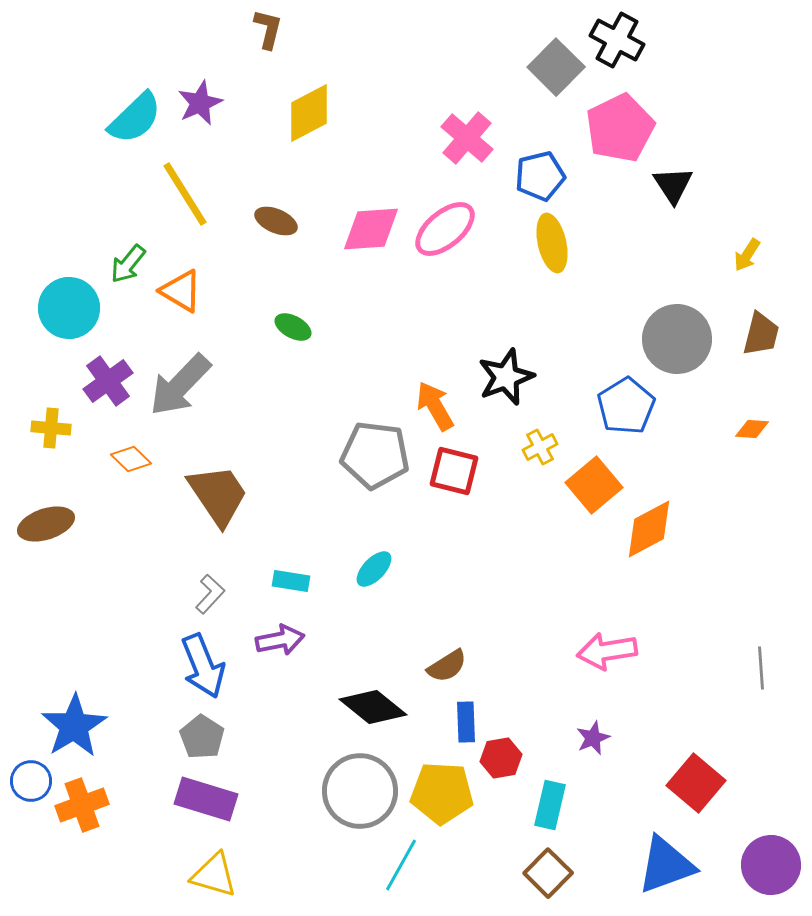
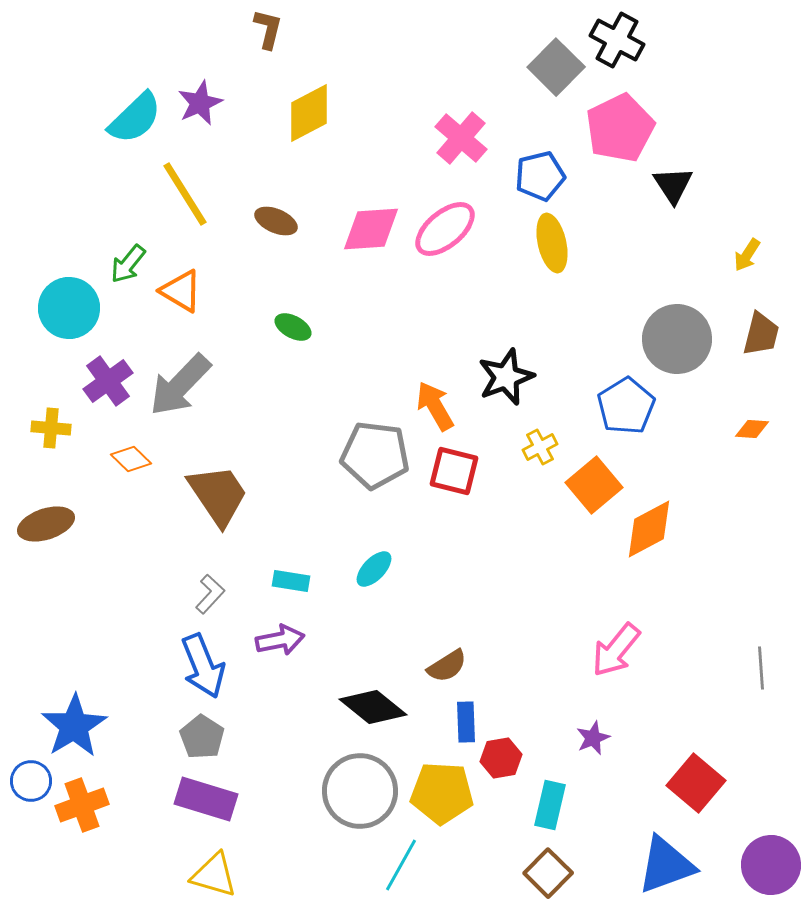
pink cross at (467, 138): moved 6 px left
pink arrow at (607, 651): moved 9 px right, 1 px up; rotated 42 degrees counterclockwise
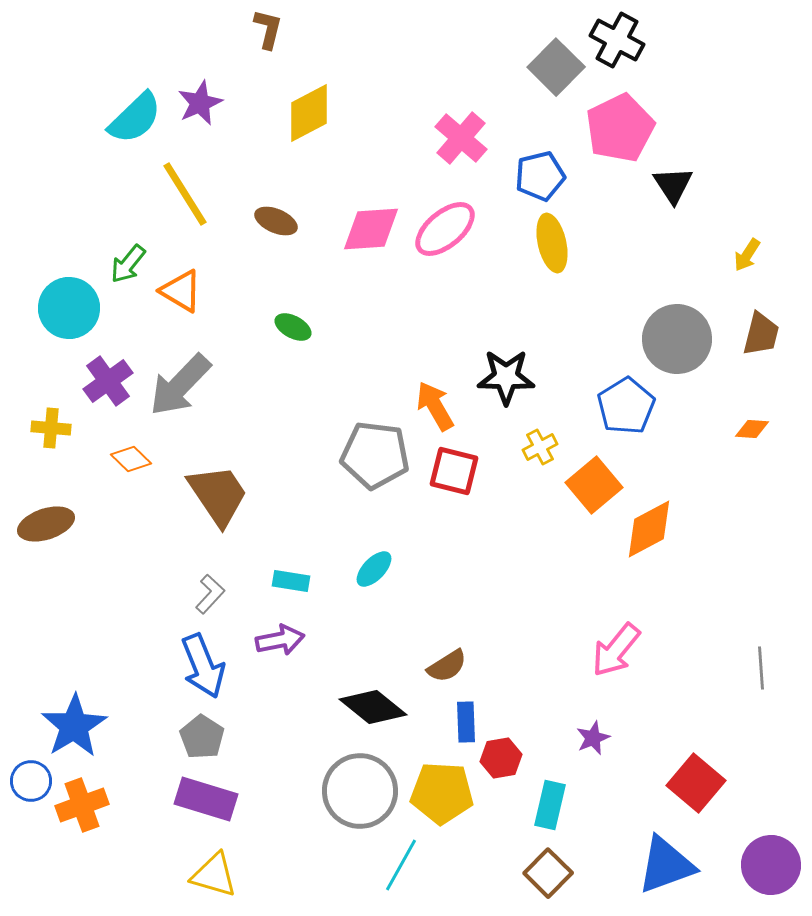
black star at (506, 377): rotated 22 degrees clockwise
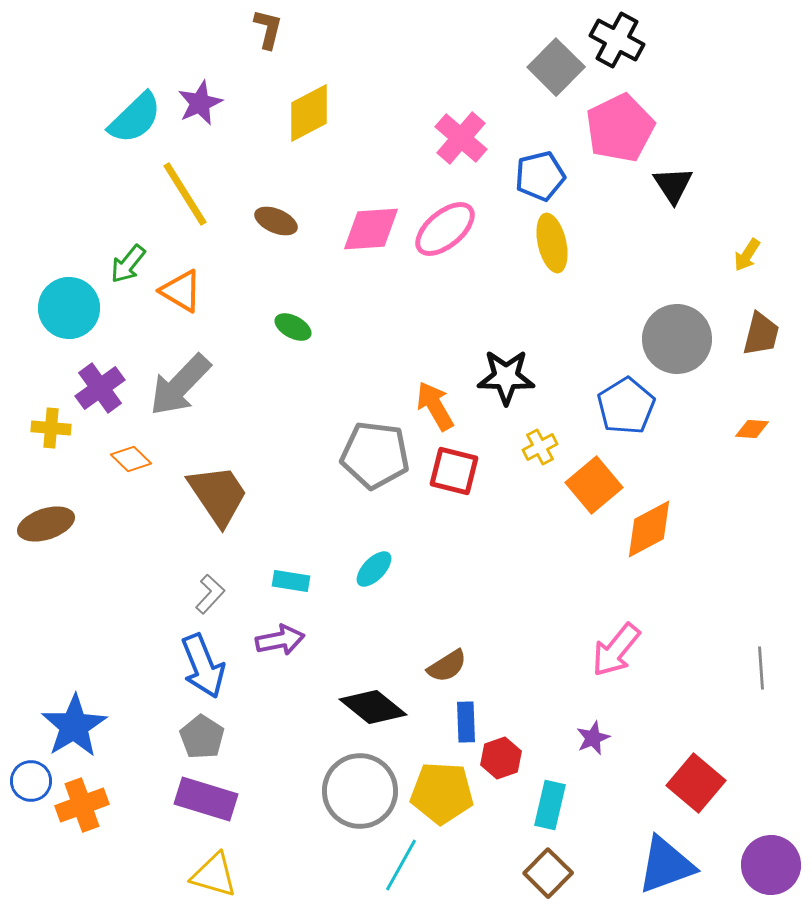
purple cross at (108, 381): moved 8 px left, 7 px down
red hexagon at (501, 758): rotated 9 degrees counterclockwise
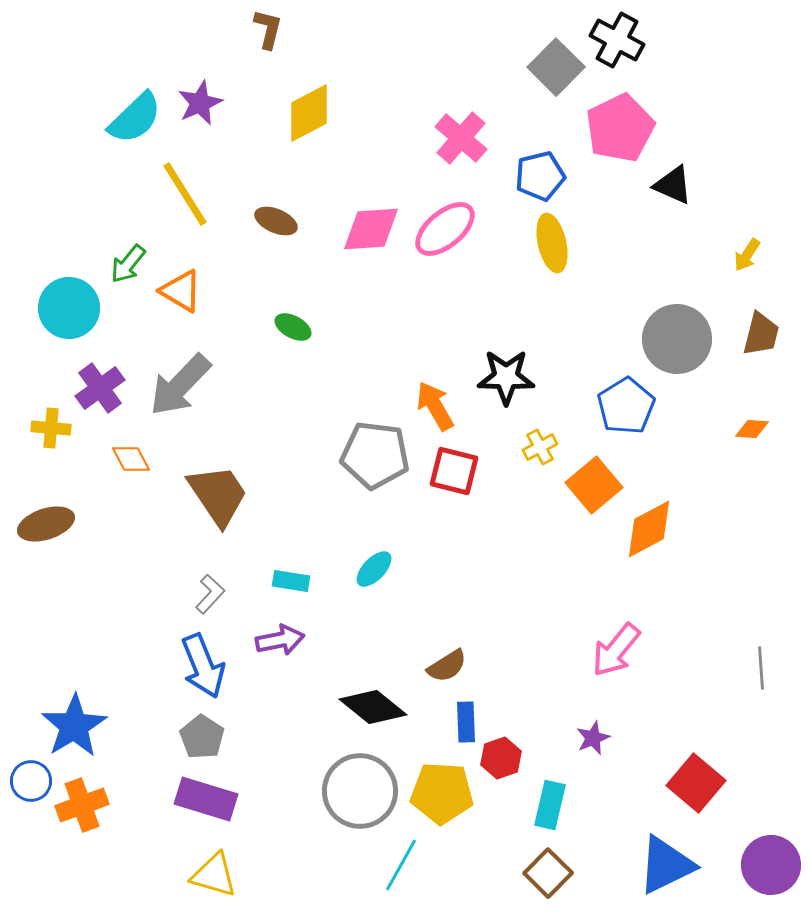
black triangle at (673, 185): rotated 33 degrees counterclockwise
orange diamond at (131, 459): rotated 18 degrees clockwise
blue triangle at (666, 865): rotated 6 degrees counterclockwise
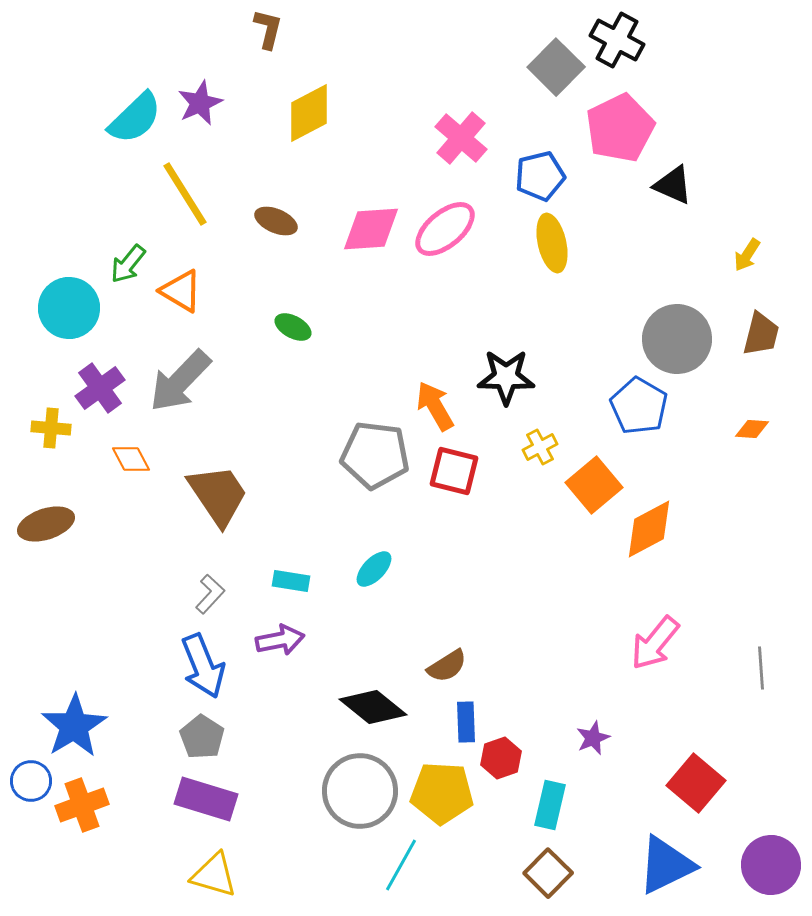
gray arrow at (180, 385): moved 4 px up
blue pentagon at (626, 406): moved 13 px right; rotated 10 degrees counterclockwise
pink arrow at (616, 650): moved 39 px right, 7 px up
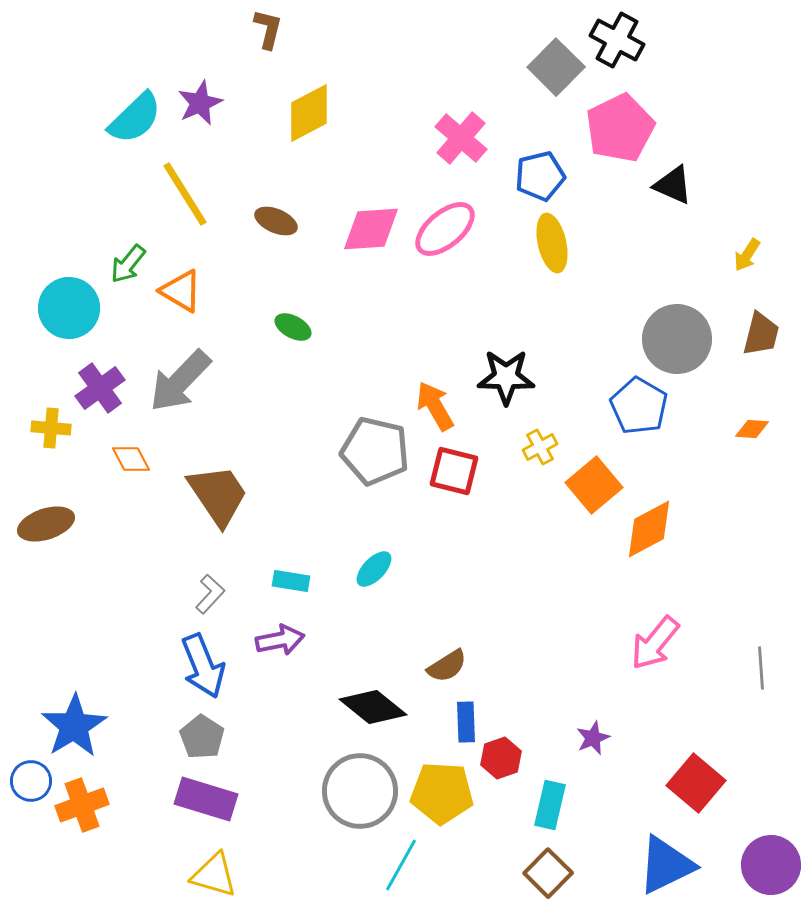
gray pentagon at (375, 455): moved 4 px up; rotated 6 degrees clockwise
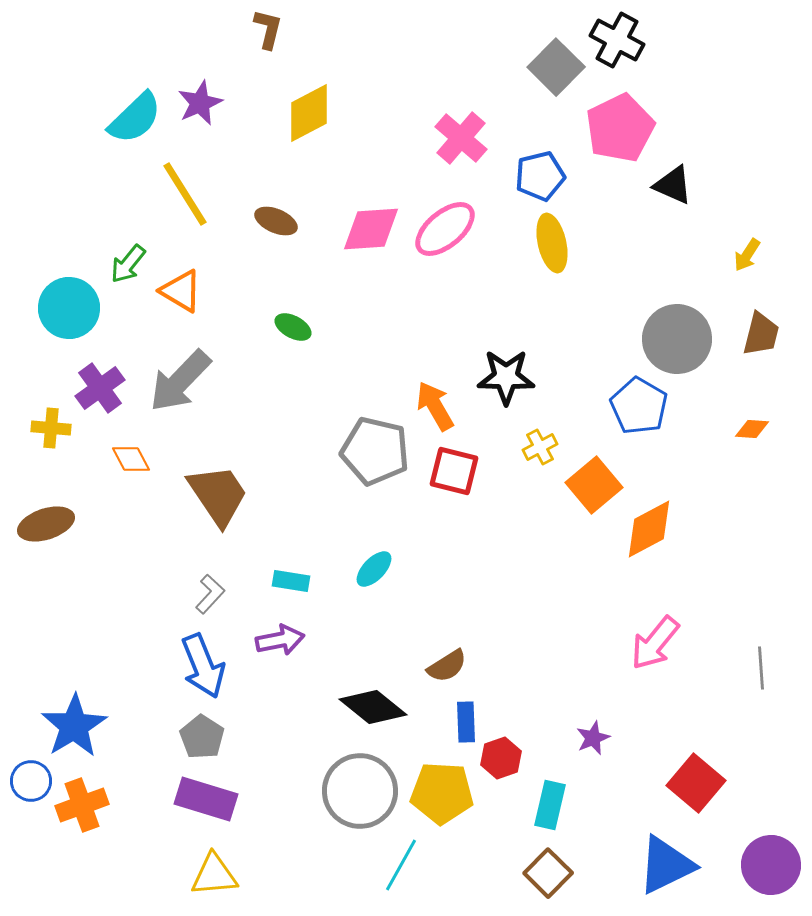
yellow triangle at (214, 875): rotated 21 degrees counterclockwise
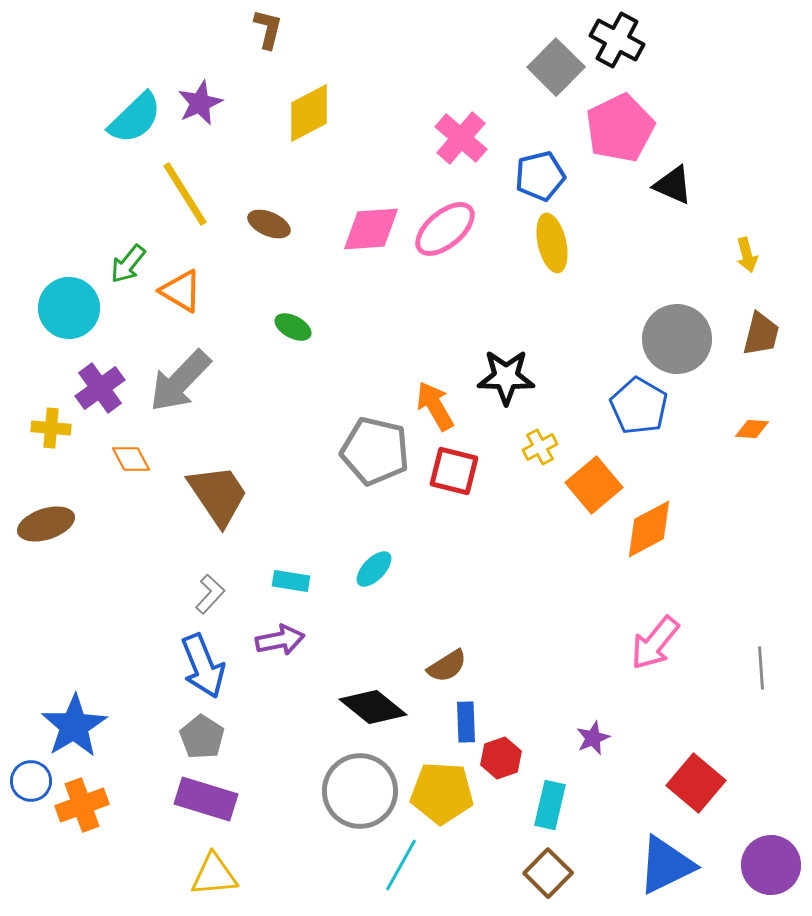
brown ellipse at (276, 221): moved 7 px left, 3 px down
yellow arrow at (747, 255): rotated 48 degrees counterclockwise
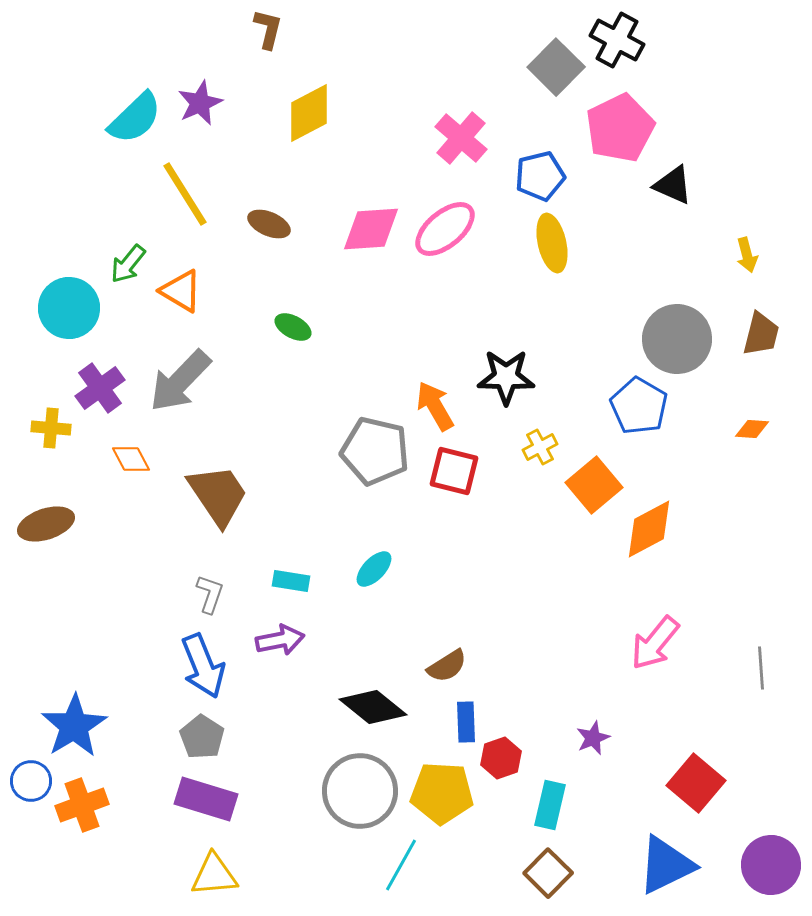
gray L-shape at (210, 594): rotated 24 degrees counterclockwise
